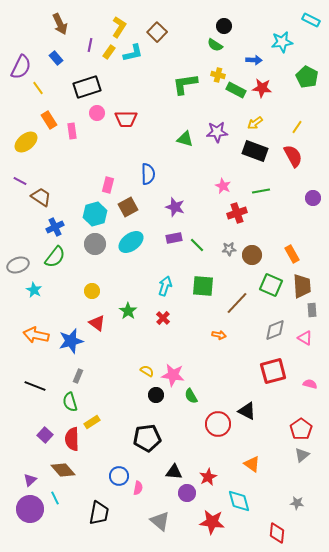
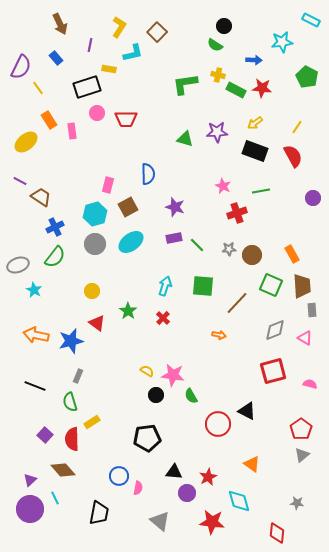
yellow rectangle at (109, 52): moved 17 px down; rotated 64 degrees clockwise
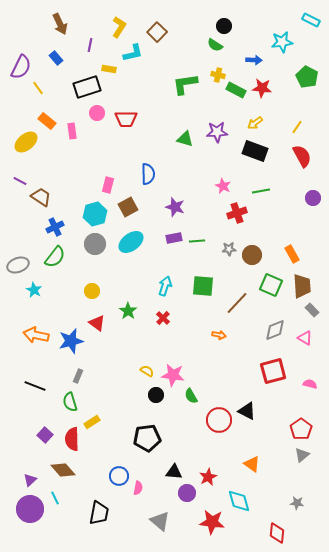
orange rectangle at (49, 120): moved 2 px left, 1 px down; rotated 18 degrees counterclockwise
red semicircle at (293, 156): moved 9 px right
green line at (197, 245): moved 4 px up; rotated 49 degrees counterclockwise
gray rectangle at (312, 310): rotated 40 degrees counterclockwise
red circle at (218, 424): moved 1 px right, 4 px up
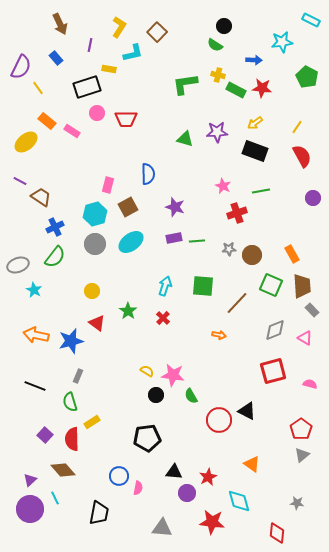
pink rectangle at (72, 131): rotated 49 degrees counterclockwise
gray triangle at (160, 521): moved 2 px right, 7 px down; rotated 35 degrees counterclockwise
